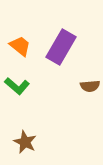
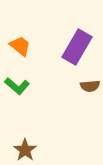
purple rectangle: moved 16 px right
brown star: moved 8 px down; rotated 10 degrees clockwise
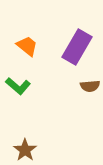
orange trapezoid: moved 7 px right
green L-shape: moved 1 px right
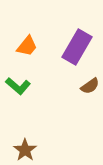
orange trapezoid: rotated 90 degrees clockwise
brown semicircle: rotated 30 degrees counterclockwise
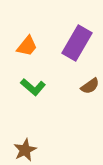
purple rectangle: moved 4 px up
green L-shape: moved 15 px right, 1 px down
brown star: rotated 10 degrees clockwise
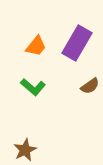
orange trapezoid: moved 9 px right
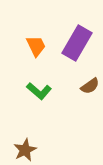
orange trapezoid: rotated 65 degrees counterclockwise
green L-shape: moved 6 px right, 4 px down
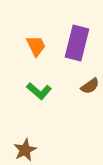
purple rectangle: rotated 16 degrees counterclockwise
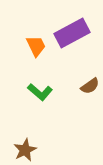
purple rectangle: moved 5 px left, 10 px up; rotated 48 degrees clockwise
green L-shape: moved 1 px right, 1 px down
